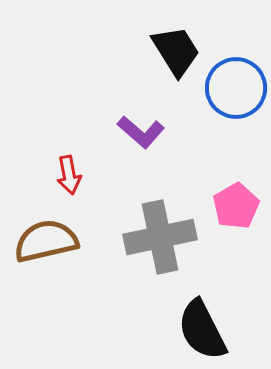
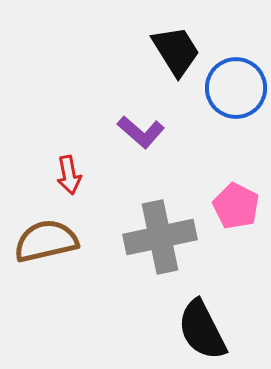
pink pentagon: rotated 15 degrees counterclockwise
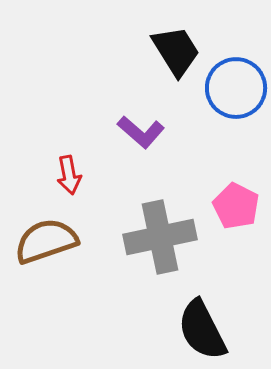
brown semicircle: rotated 6 degrees counterclockwise
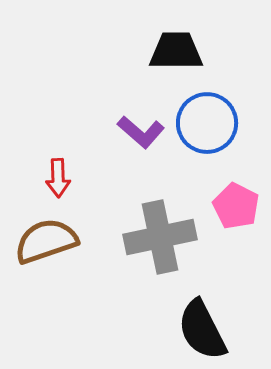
black trapezoid: rotated 58 degrees counterclockwise
blue circle: moved 29 px left, 35 px down
red arrow: moved 11 px left, 3 px down; rotated 9 degrees clockwise
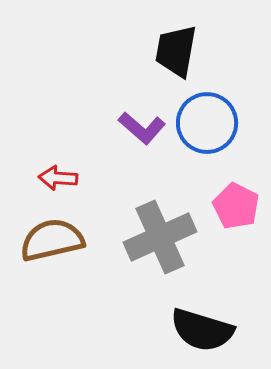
black trapezoid: rotated 80 degrees counterclockwise
purple L-shape: moved 1 px right, 4 px up
red arrow: rotated 96 degrees clockwise
gray cross: rotated 12 degrees counterclockwise
brown semicircle: moved 6 px right, 1 px up; rotated 6 degrees clockwise
black semicircle: rotated 46 degrees counterclockwise
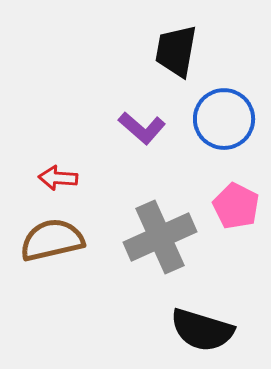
blue circle: moved 17 px right, 4 px up
